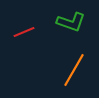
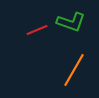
red line: moved 13 px right, 2 px up
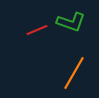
orange line: moved 3 px down
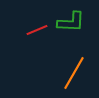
green L-shape: rotated 16 degrees counterclockwise
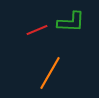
orange line: moved 24 px left
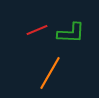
green L-shape: moved 11 px down
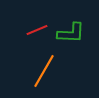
orange line: moved 6 px left, 2 px up
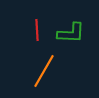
red line: rotated 70 degrees counterclockwise
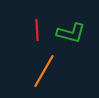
green L-shape: rotated 12 degrees clockwise
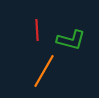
green L-shape: moved 7 px down
